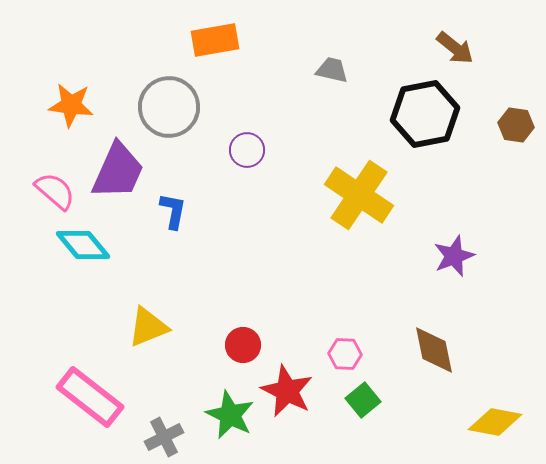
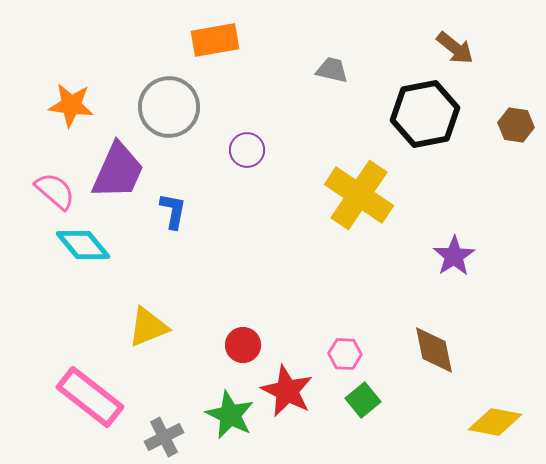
purple star: rotated 12 degrees counterclockwise
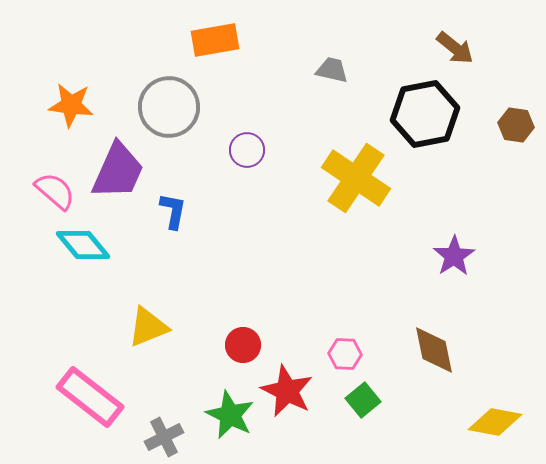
yellow cross: moved 3 px left, 17 px up
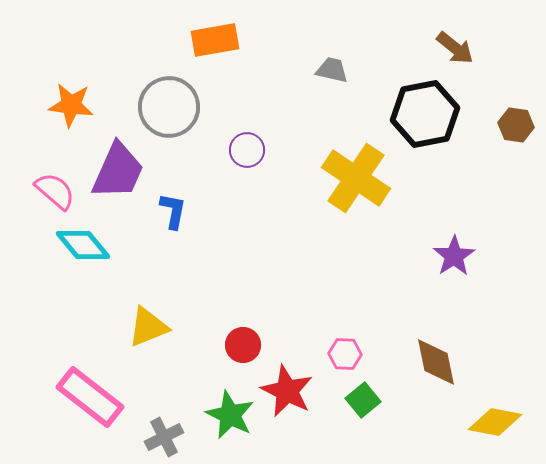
brown diamond: moved 2 px right, 12 px down
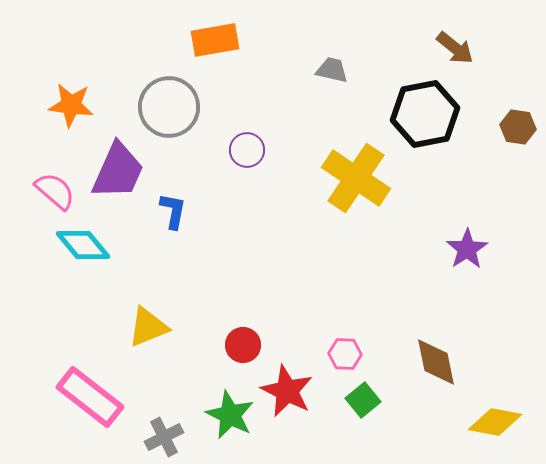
brown hexagon: moved 2 px right, 2 px down
purple star: moved 13 px right, 7 px up
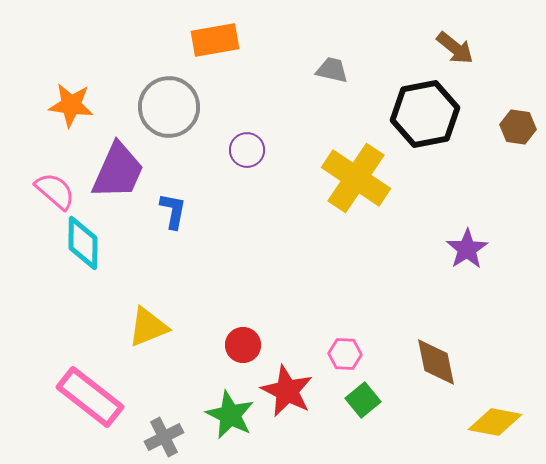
cyan diamond: moved 2 px up; rotated 40 degrees clockwise
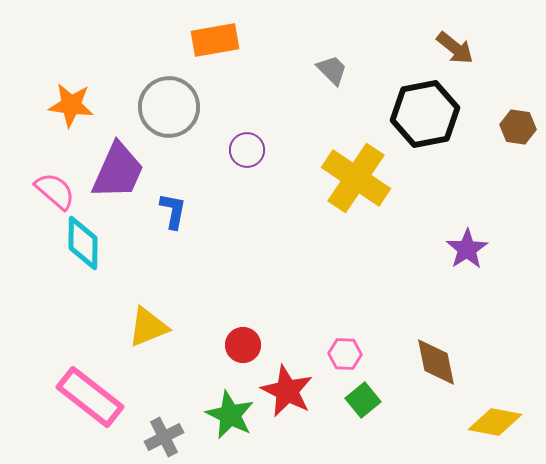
gray trapezoid: rotated 32 degrees clockwise
